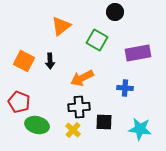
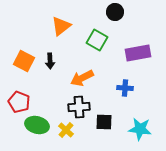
yellow cross: moved 7 px left
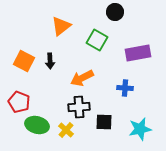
cyan star: rotated 20 degrees counterclockwise
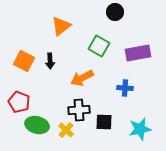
green square: moved 2 px right, 6 px down
black cross: moved 3 px down
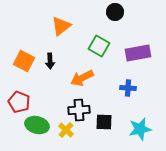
blue cross: moved 3 px right
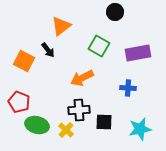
black arrow: moved 2 px left, 11 px up; rotated 35 degrees counterclockwise
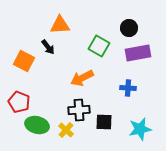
black circle: moved 14 px right, 16 px down
orange triangle: moved 1 px left, 1 px up; rotated 35 degrees clockwise
black arrow: moved 3 px up
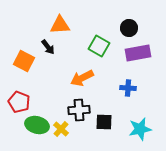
yellow cross: moved 5 px left, 1 px up
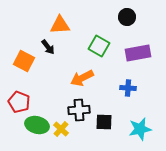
black circle: moved 2 px left, 11 px up
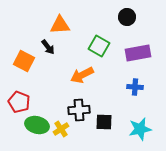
orange arrow: moved 3 px up
blue cross: moved 7 px right, 1 px up
yellow cross: rotated 14 degrees clockwise
